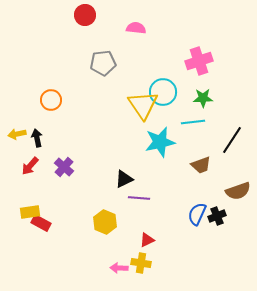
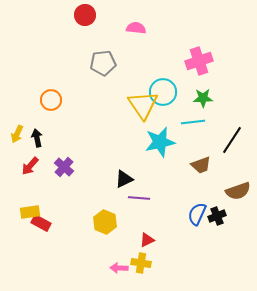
yellow arrow: rotated 54 degrees counterclockwise
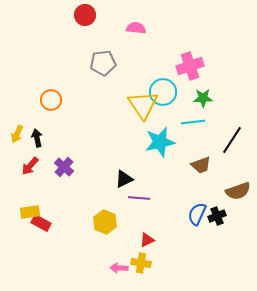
pink cross: moved 9 px left, 5 px down
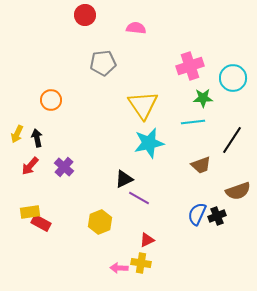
cyan circle: moved 70 px right, 14 px up
cyan star: moved 11 px left, 1 px down
purple line: rotated 25 degrees clockwise
yellow hexagon: moved 5 px left; rotated 15 degrees clockwise
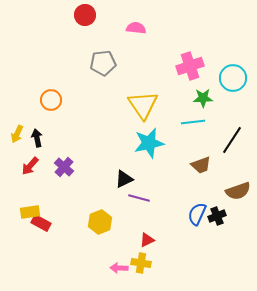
purple line: rotated 15 degrees counterclockwise
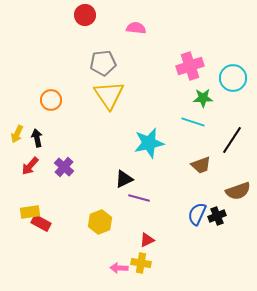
yellow triangle: moved 34 px left, 10 px up
cyan line: rotated 25 degrees clockwise
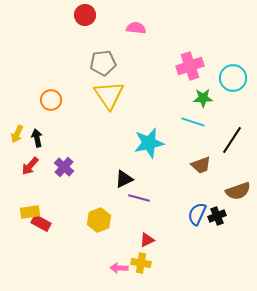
yellow hexagon: moved 1 px left, 2 px up
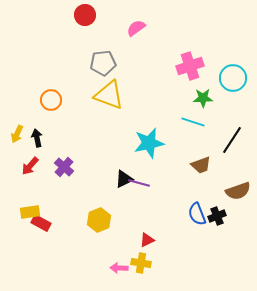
pink semicircle: rotated 42 degrees counterclockwise
yellow triangle: rotated 36 degrees counterclockwise
purple line: moved 15 px up
blue semicircle: rotated 45 degrees counterclockwise
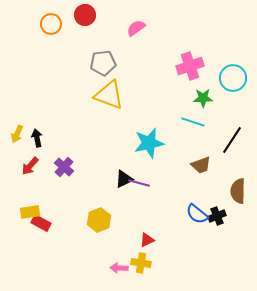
orange circle: moved 76 px up
brown semicircle: rotated 110 degrees clockwise
blue semicircle: rotated 30 degrees counterclockwise
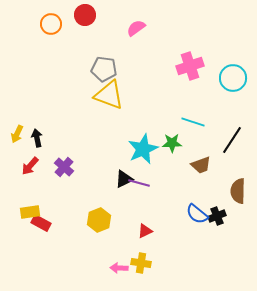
gray pentagon: moved 1 px right, 6 px down; rotated 15 degrees clockwise
green star: moved 31 px left, 45 px down
cyan star: moved 6 px left, 6 px down; rotated 12 degrees counterclockwise
red triangle: moved 2 px left, 9 px up
